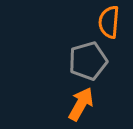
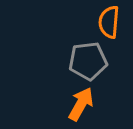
gray pentagon: rotated 9 degrees clockwise
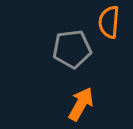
gray pentagon: moved 16 px left, 12 px up
